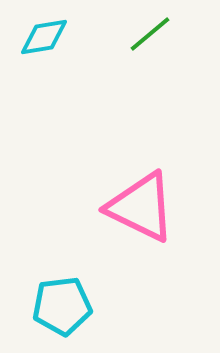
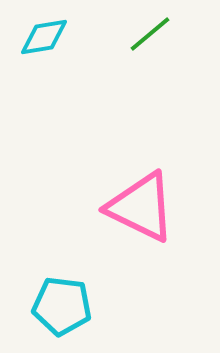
cyan pentagon: rotated 14 degrees clockwise
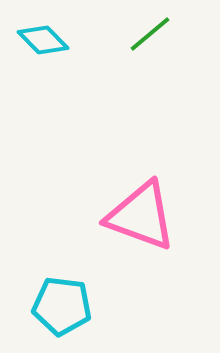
cyan diamond: moved 1 px left, 3 px down; rotated 54 degrees clockwise
pink triangle: moved 9 px down; rotated 6 degrees counterclockwise
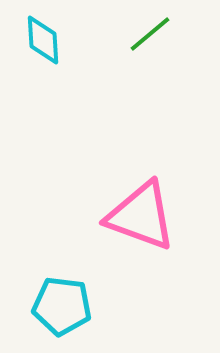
cyan diamond: rotated 42 degrees clockwise
